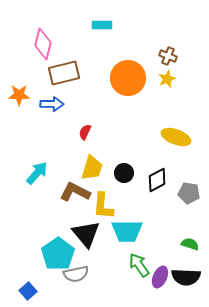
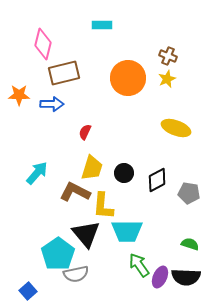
yellow ellipse: moved 9 px up
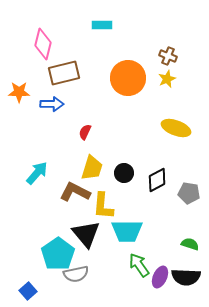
orange star: moved 3 px up
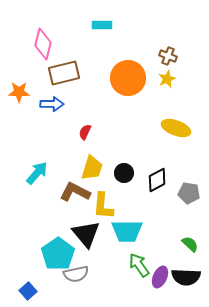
green semicircle: rotated 24 degrees clockwise
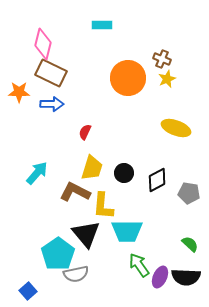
brown cross: moved 6 px left, 3 px down
brown rectangle: moved 13 px left; rotated 40 degrees clockwise
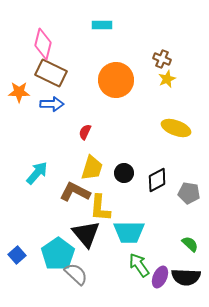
orange circle: moved 12 px left, 2 px down
yellow L-shape: moved 3 px left, 2 px down
cyan trapezoid: moved 2 px right, 1 px down
gray semicircle: rotated 125 degrees counterclockwise
blue square: moved 11 px left, 36 px up
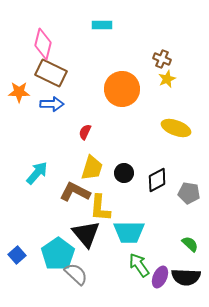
orange circle: moved 6 px right, 9 px down
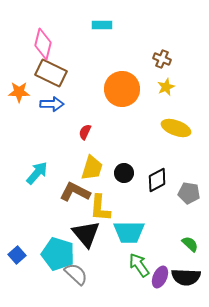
yellow star: moved 1 px left, 8 px down
cyan pentagon: rotated 20 degrees counterclockwise
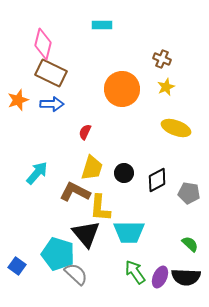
orange star: moved 1 px left, 8 px down; rotated 20 degrees counterclockwise
blue square: moved 11 px down; rotated 12 degrees counterclockwise
green arrow: moved 4 px left, 7 px down
